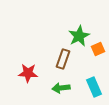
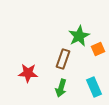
green arrow: rotated 66 degrees counterclockwise
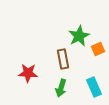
brown rectangle: rotated 30 degrees counterclockwise
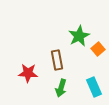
orange square: rotated 16 degrees counterclockwise
brown rectangle: moved 6 px left, 1 px down
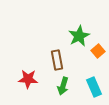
orange square: moved 2 px down
red star: moved 6 px down
green arrow: moved 2 px right, 2 px up
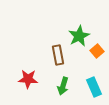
orange square: moved 1 px left
brown rectangle: moved 1 px right, 5 px up
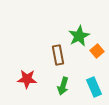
red star: moved 1 px left
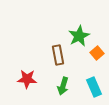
orange square: moved 2 px down
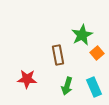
green star: moved 3 px right, 1 px up
green arrow: moved 4 px right
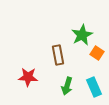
orange square: rotated 16 degrees counterclockwise
red star: moved 1 px right, 2 px up
